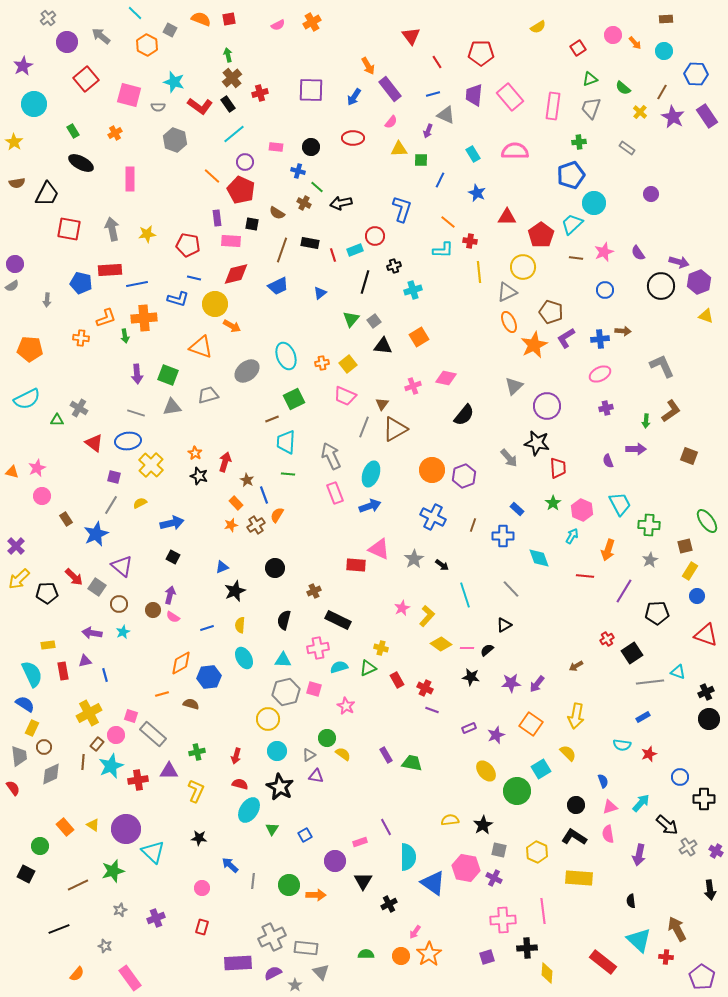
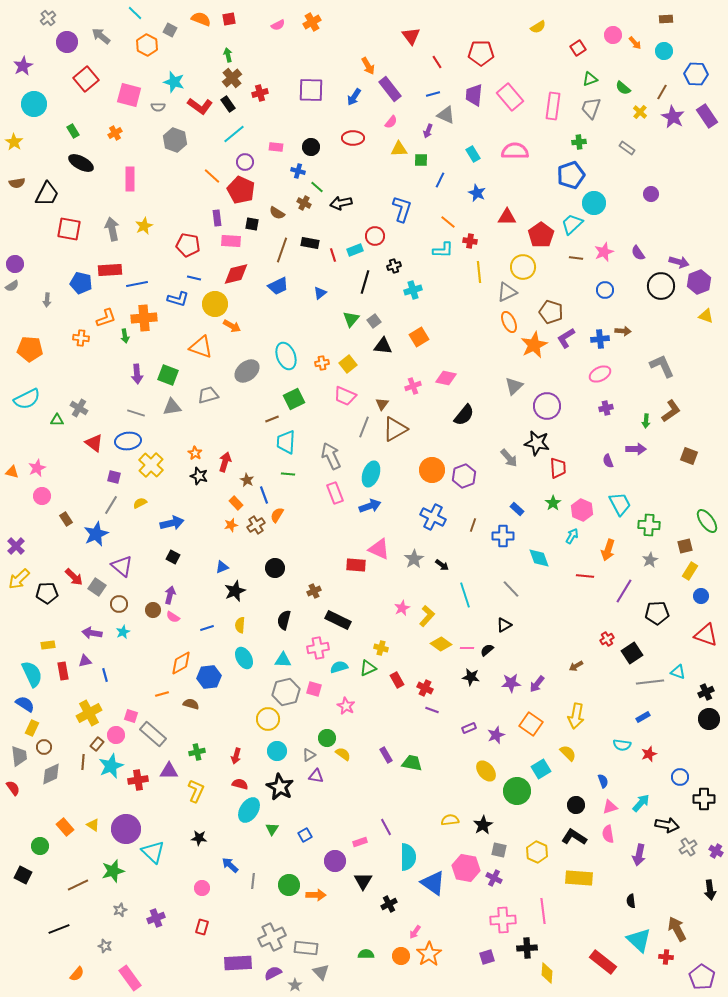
yellow star at (147, 234): moved 3 px left, 8 px up; rotated 18 degrees counterclockwise
blue circle at (697, 596): moved 4 px right
black arrow at (667, 825): rotated 30 degrees counterclockwise
black square at (26, 874): moved 3 px left, 1 px down
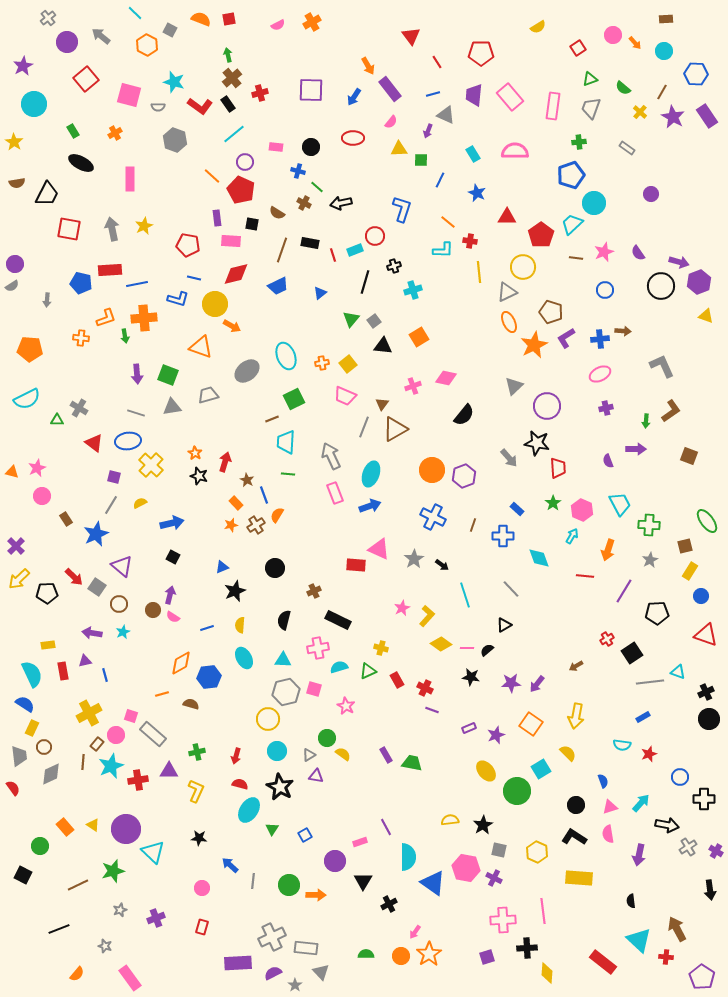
green triangle at (368, 668): moved 3 px down
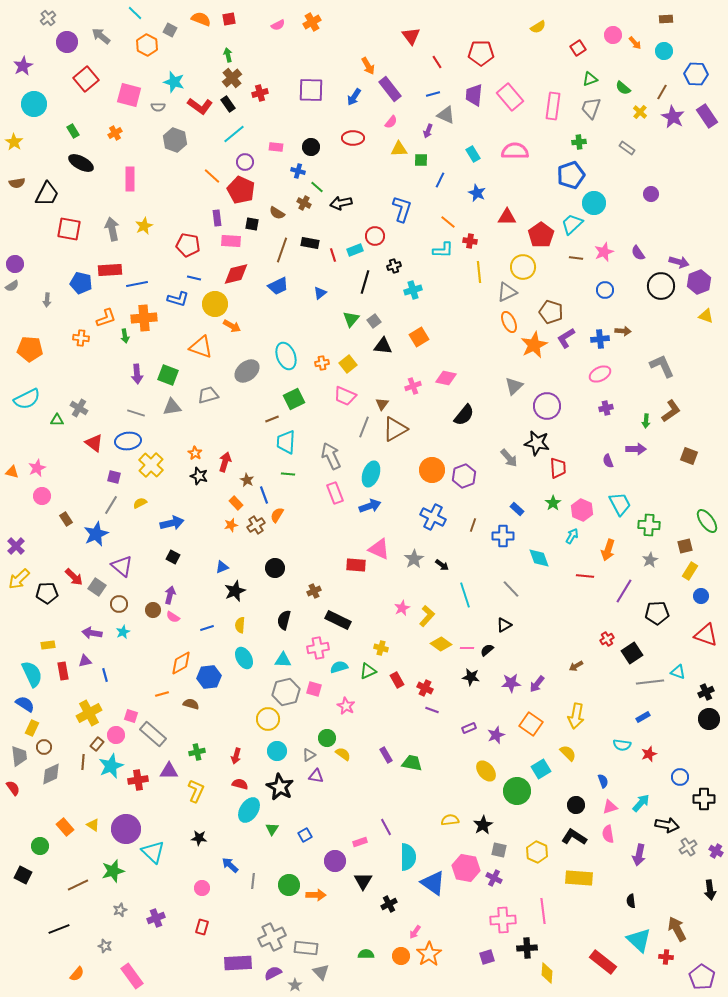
pink rectangle at (130, 978): moved 2 px right, 2 px up
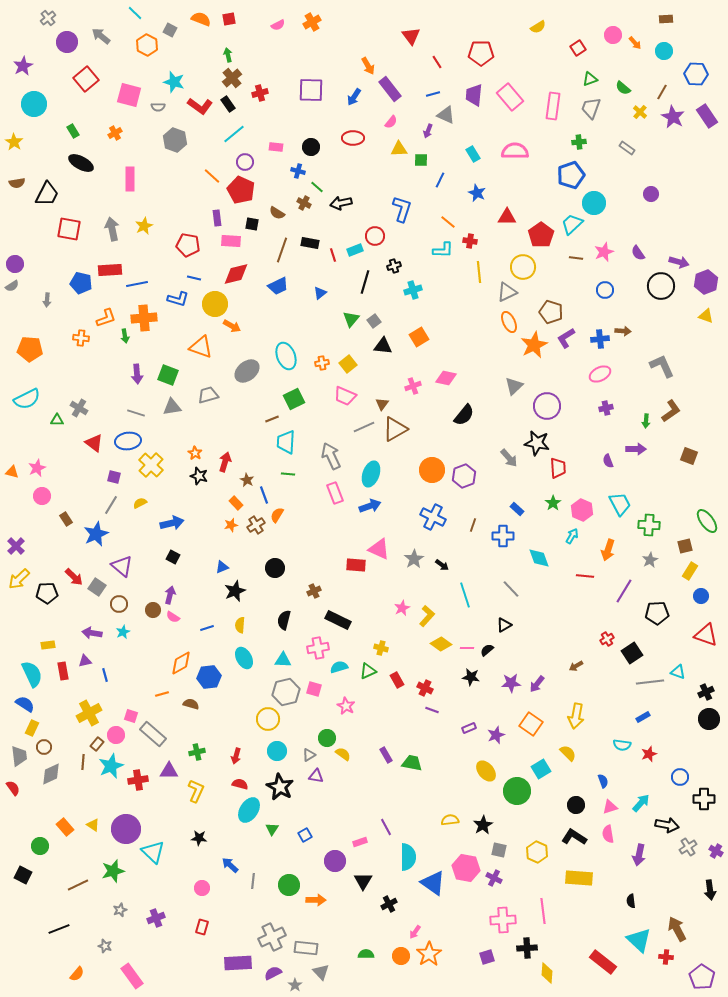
purple hexagon at (699, 282): moved 7 px right
gray line at (364, 427): rotated 45 degrees clockwise
orange arrow at (316, 895): moved 5 px down
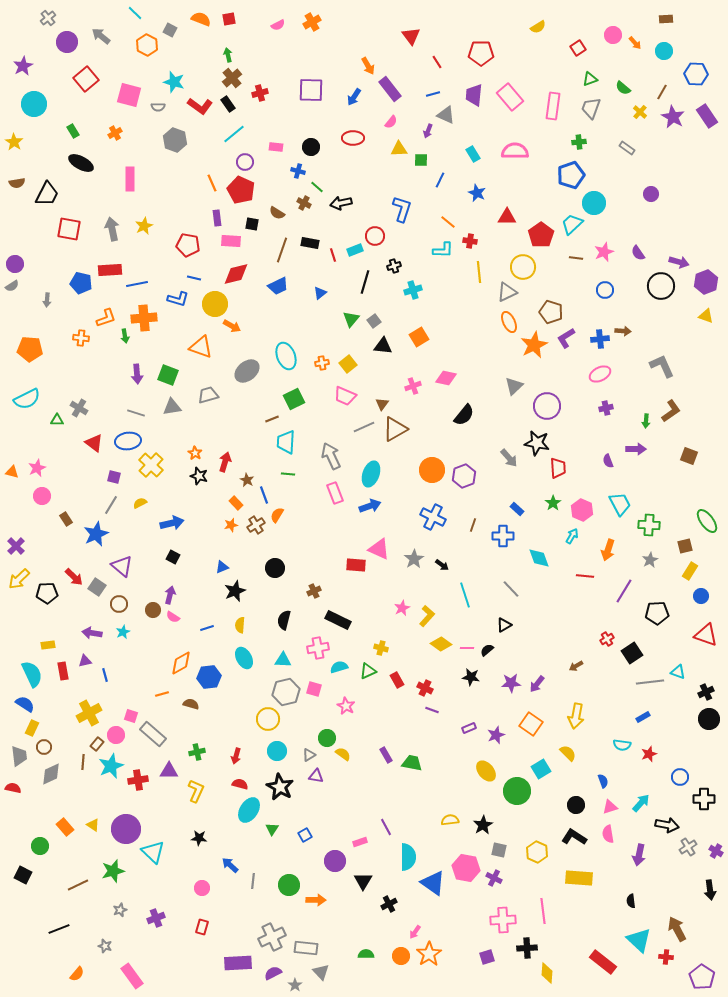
orange line at (212, 176): moved 7 px down; rotated 24 degrees clockwise
red semicircle at (13, 788): rotated 42 degrees counterclockwise
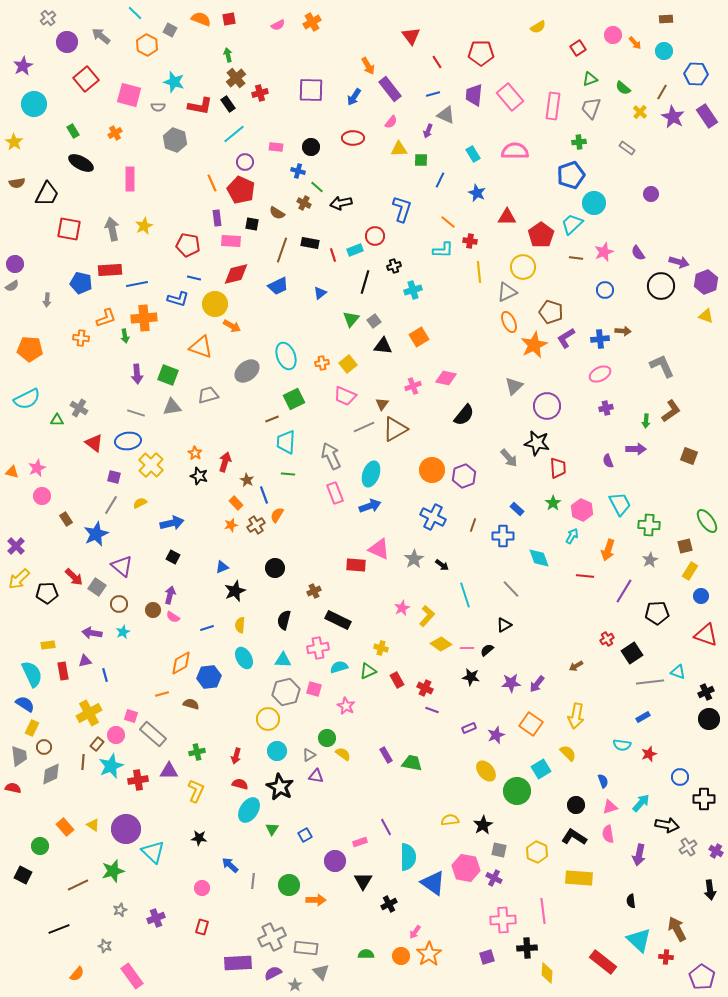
brown cross at (232, 78): moved 4 px right
red L-shape at (200, 106): rotated 25 degrees counterclockwise
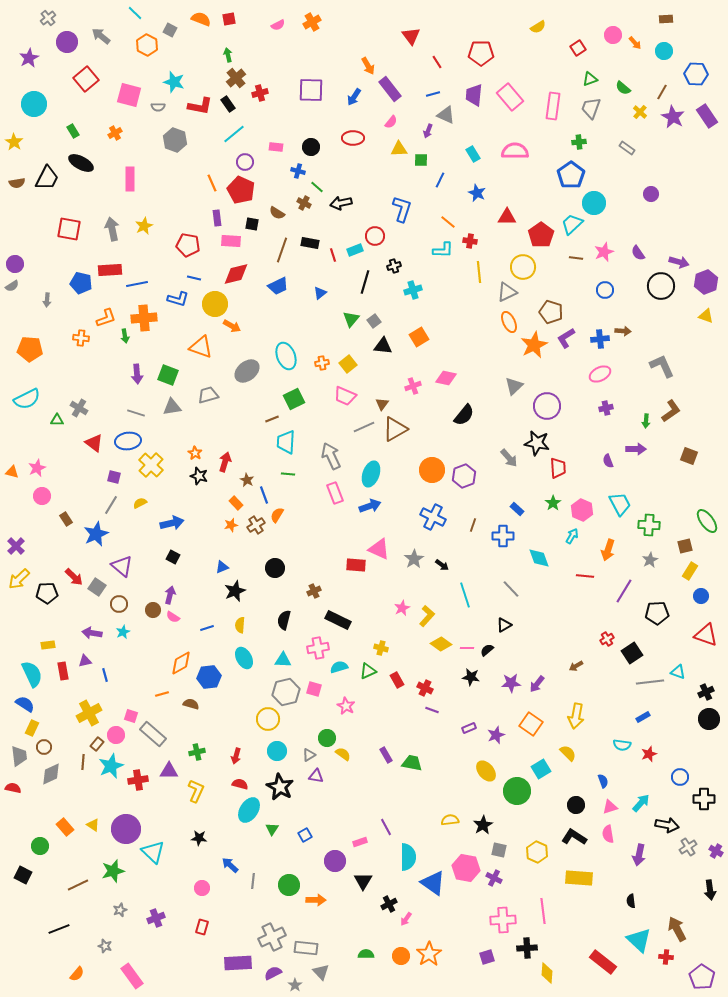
purple star at (23, 66): moved 6 px right, 8 px up
blue pentagon at (571, 175): rotated 16 degrees counterclockwise
black trapezoid at (47, 194): moved 16 px up
pink arrow at (415, 932): moved 9 px left, 13 px up
